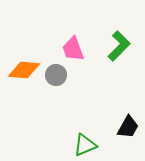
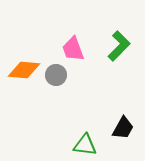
black trapezoid: moved 5 px left, 1 px down
green triangle: rotated 30 degrees clockwise
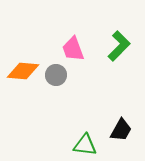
orange diamond: moved 1 px left, 1 px down
black trapezoid: moved 2 px left, 2 px down
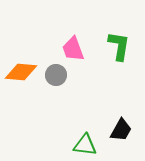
green L-shape: rotated 36 degrees counterclockwise
orange diamond: moved 2 px left, 1 px down
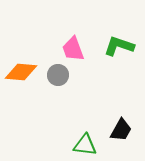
green L-shape: rotated 80 degrees counterclockwise
gray circle: moved 2 px right
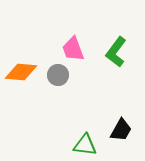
green L-shape: moved 3 px left, 6 px down; rotated 72 degrees counterclockwise
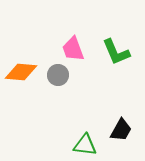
green L-shape: rotated 60 degrees counterclockwise
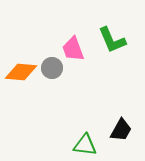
green L-shape: moved 4 px left, 12 px up
gray circle: moved 6 px left, 7 px up
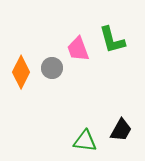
green L-shape: rotated 8 degrees clockwise
pink trapezoid: moved 5 px right
orange diamond: rotated 68 degrees counterclockwise
green triangle: moved 4 px up
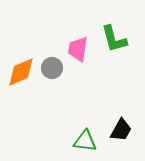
green L-shape: moved 2 px right, 1 px up
pink trapezoid: rotated 28 degrees clockwise
orange diamond: rotated 40 degrees clockwise
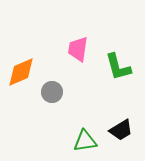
green L-shape: moved 4 px right, 28 px down
gray circle: moved 24 px down
black trapezoid: rotated 30 degrees clockwise
green triangle: rotated 15 degrees counterclockwise
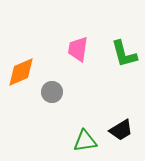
green L-shape: moved 6 px right, 13 px up
